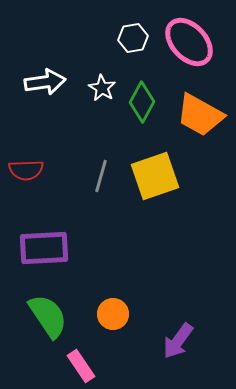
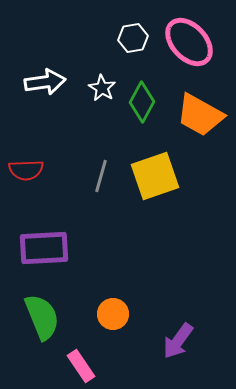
green semicircle: moved 6 px left, 1 px down; rotated 12 degrees clockwise
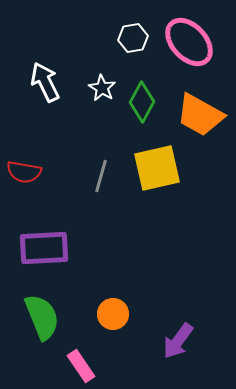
white arrow: rotated 108 degrees counterclockwise
red semicircle: moved 2 px left, 2 px down; rotated 12 degrees clockwise
yellow square: moved 2 px right, 8 px up; rotated 6 degrees clockwise
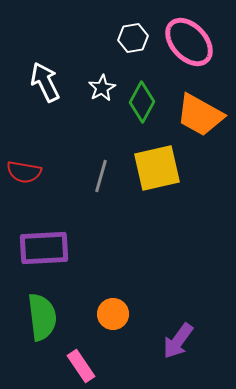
white star: rotated 12 degrees clockwise
green semicircle: rotated 15 degrees clockwise
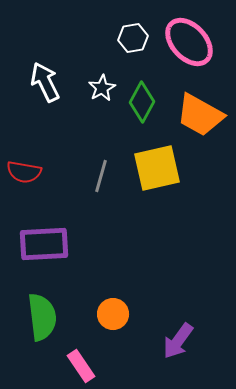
purple rectangle: moved 4 px up
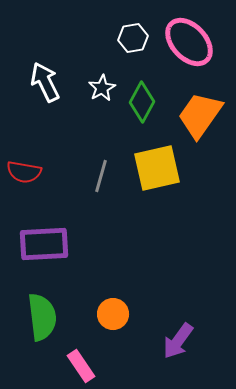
orange trapezoid: rotated 96 degrees clockwise
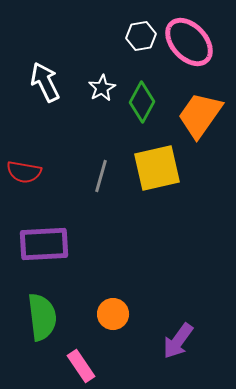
white hexagon: moved 8 px right, 2 px up
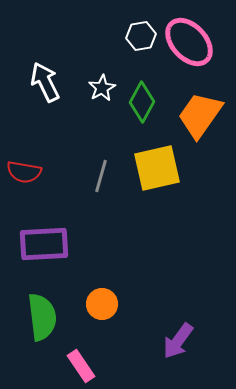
orange circle: moved 11 px left, 10 px up
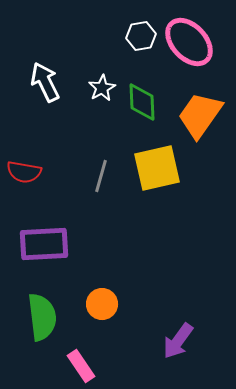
green diamond: rotated 30 degrees counterclockwise
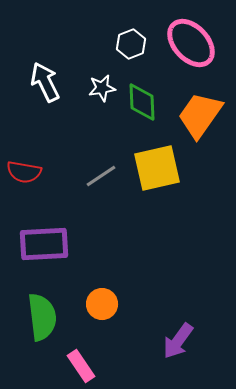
white hexagon: moved 10 px left, 8 px down; rotated 12 degrees counterclockwise
pink ellipse: moved 2 px right, 1 px down
white star: rotated 20 degrees clockwise
gray line: rotated 40 degrees clockwise
